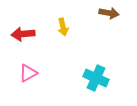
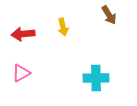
brown arrow: moved 2 px down; rotated 48 degrees clockwise
pink triangle: moved 7 px left
cyan cross: rotated 25 degrees counterclockwise
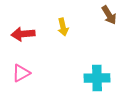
cyan cross: moved 1 px right
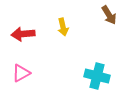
cyan cross: moved 2 px up; rotated 15 degrees clockwise
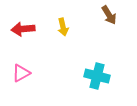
red arrow: moved 5 px up
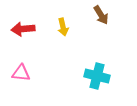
brown arrow: moved 8 px left
pink triangle: rotated 36 degrees clockwise
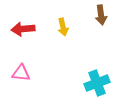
brown arrow: rotated 24 degrees clockwise
cyan cross: moved 7 px down; rotated 35 degrees counterclockwise
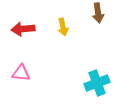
brown arrow: moved 3 px left, 2 px up
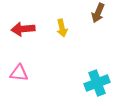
brown arrow: rotated 30 degrees clockwise
yellow arrow: moved 1 px left, 1 px down
pink triangle: moved 2 px left
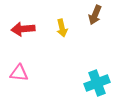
brown arrow: moved 3 px left, 2 px down
